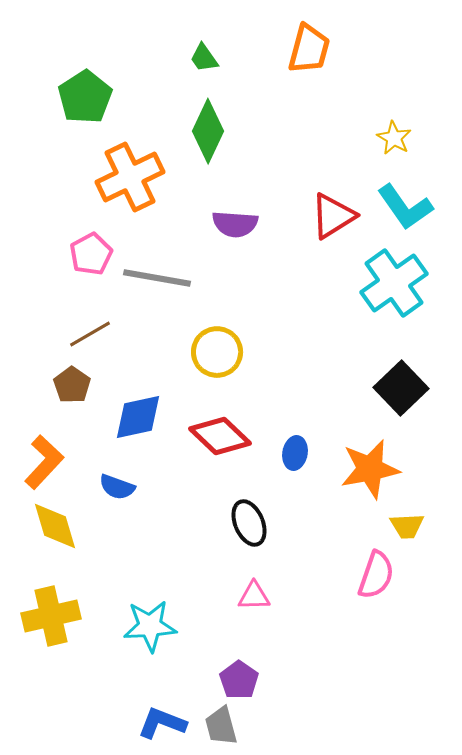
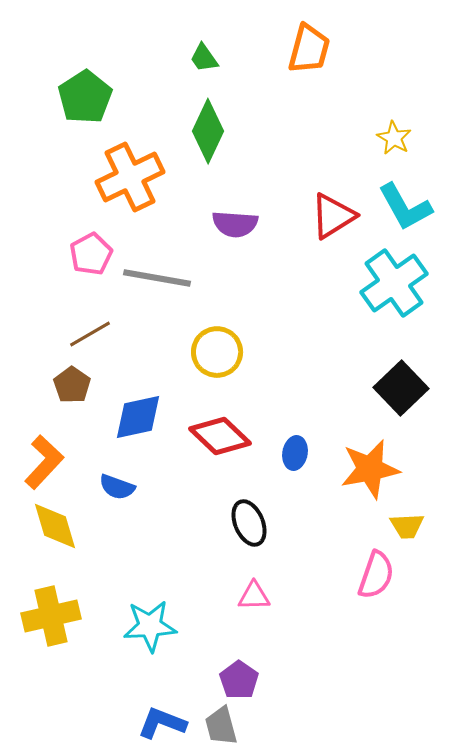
cyan L-shape: rotated 6 degrees clockwise
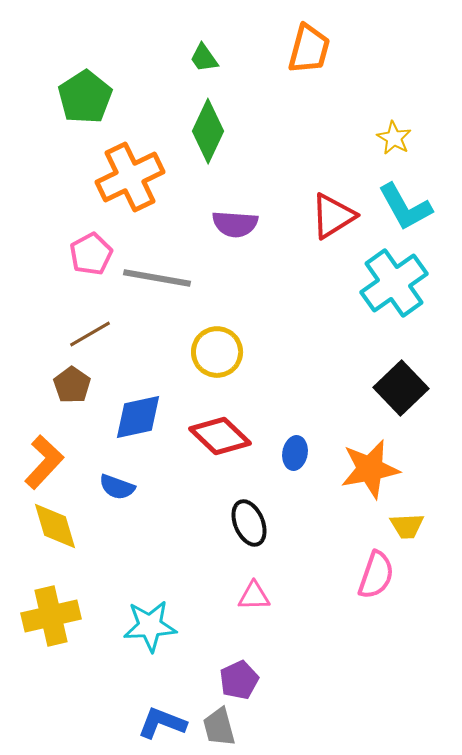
purple pentagon: rotated 12 degrees clockwise
gray trapezoid: moved 2 px left, 1 px down
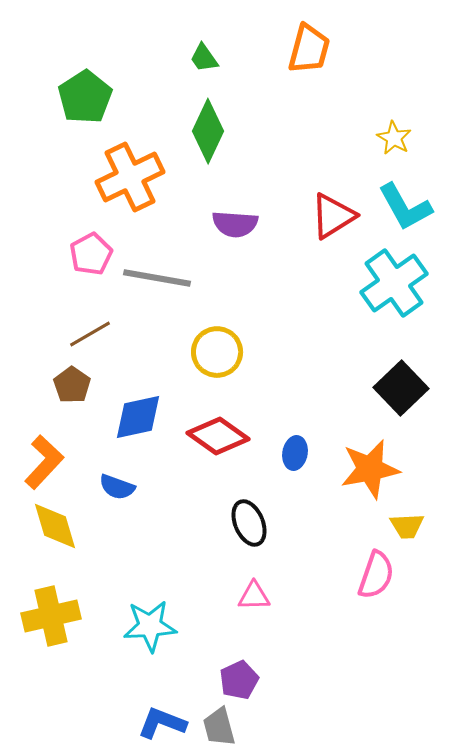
red diamond: moved 2 px left; rotated 8 degrees counterclockwise
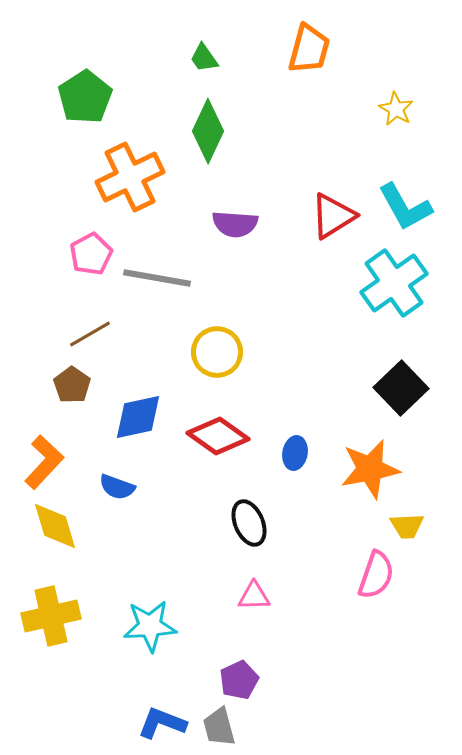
yellow star: moved 2 px right, 29 px up
